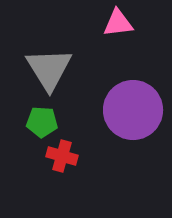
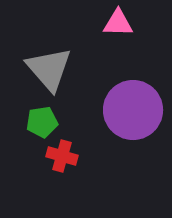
pink triangle: rotated 8 degrees clockwise
gray triangle: rotated 9 degrees counterclockwise
green pentagon: rotated 12 degrees counterclockwise
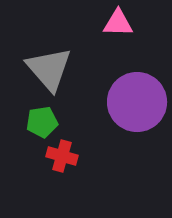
purple circle: moved 4 px right, 8 px up
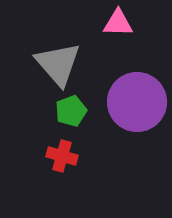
gray triangle: moved 9 px right, 5 px up
green pentagon: moved 29 px right, 11 px up; rotated 12 degrees counterclockwise
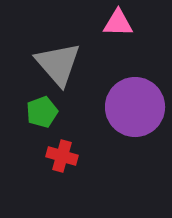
purple circle: moved 2 px left, 5 px down
green pentagon: moved 29 px left, 1 px down
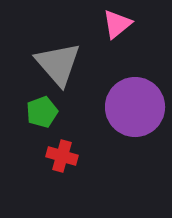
pink triangle: moved 1 px left, 1 px down; rotated 40 degrees counterclockwise
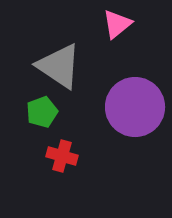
gray triangle: moved 1 px right, 2 px down; rotated 15 degrees counterclockwise
